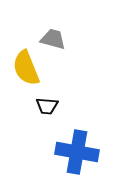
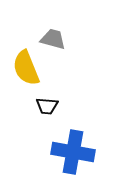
blue cross: moved 4 px left
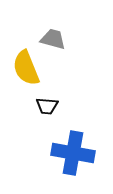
blue cross: moved 1 px down
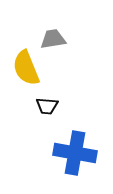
gray trapezoid: rotated 24 degrees counterclockwise
blue cross: moved 2 px right
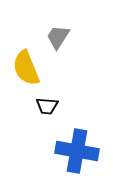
gray trapezoid: moved 5 px right, 2 px up; rotated 48 degrees counterclockwise
blue cross: moved 2 px right, 2 px up
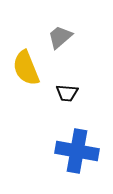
gray trapezoid: moved 2 px right; rotated 16 degrees clockwise
black trapezoid: moved 20 px right, 13 px up
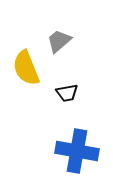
gray trapezoid: moved 1 px left, 4 px down
black trapezoid: rotated 15 degrees counterclockwise
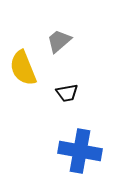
yellow semicircle: moved 3 px left
blue cross: moved 3 px right
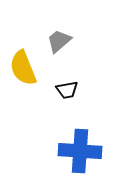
black trapezoid: moved 3 px up
blue cross: rotated 6 degrees counterclockwise
